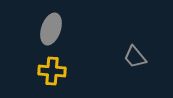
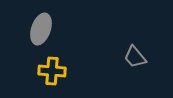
gray ellipse: moved 10 px left
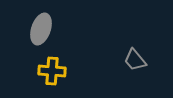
gray trapezoid: moved 3 px down
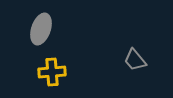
yellow cross: moved 1 px down; rotated 8 degrees counterclockwise
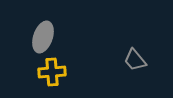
gray ellipse: moved 2 px right, 8 px down
